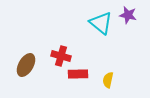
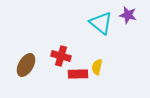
yellow semicircle: moved 11 px left, 13 px up
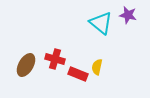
red cross: moved 6 px left, 3 px down
red rectangle: rotated 24 degrees clockwise
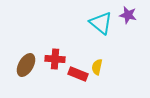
red cross: rotated 12 degrees counterclockwise
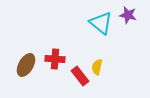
red rectangle: moved 2 px right, 2 px down; rotated 30 degrees clockwise
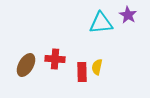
purple star: rotated 18 degrees clockwise
cyan triangle: rotated 45 degrees counterclockwise
red rectangle: moved 2 px right, 4 px up; rotated 36 degrees clockwise
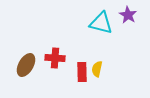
cyan triangle: rotated 20 degrees clockwise
red cross: moved 1 px up
yellow semicircle: moved 2 px down
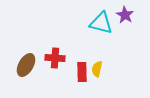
purple star: moved 3 px left
